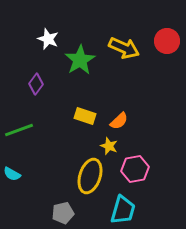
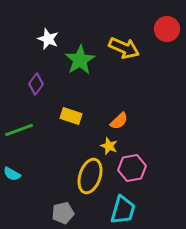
red circle: moved 12 px up
yellow rectangle: moved 14 px left
pink hexagon: moved 3 px left, 1 px up
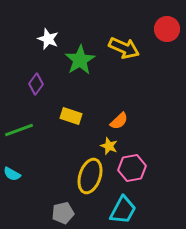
cyan trapezoid: rotated 12 degrees clockwise
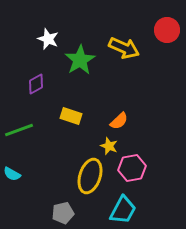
red circle: moved 1 px down
purple diamond: rotated 25 degrees clockwise
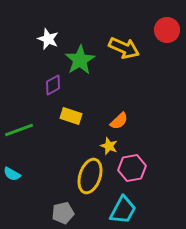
purple diamond: moved 17 px right, 1 px down
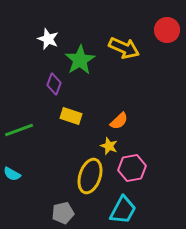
purple diamond: moved 1 px right, 1 px up; rotated 40 degrees counterclockwise
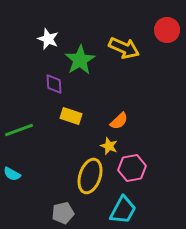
purple diamond: rotated 25 degrees counterclockwise
